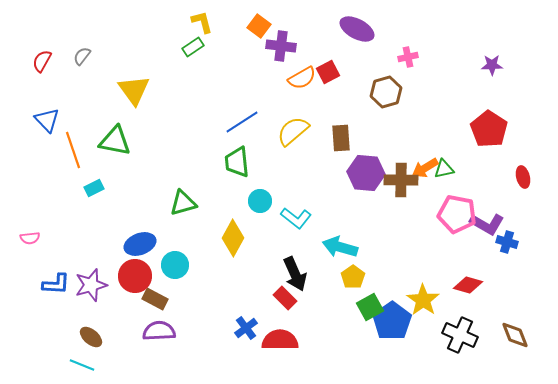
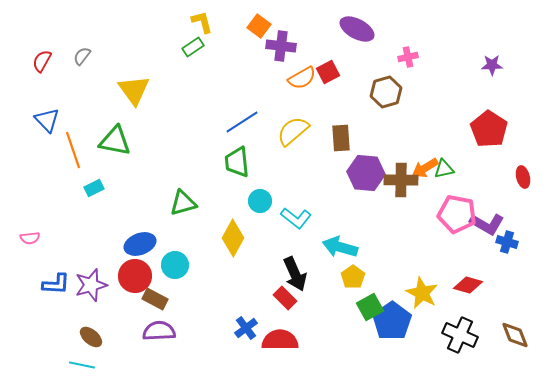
yellow star at (423, 300): moved 1 px left, 7 px up; rotated 8 degrees counterclockwise
cyan line at (82, 365): rotated 10 degrees counterclockwise
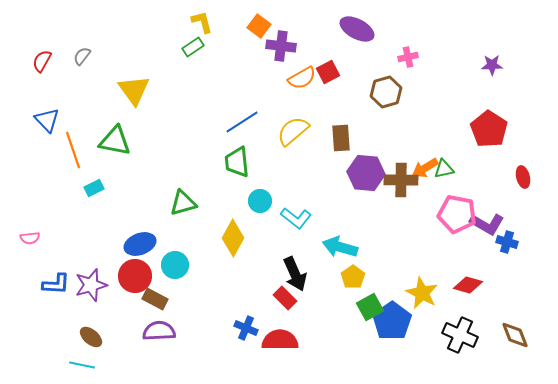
blue cross at (246, 328): rotated 30 degrees counterclockwise
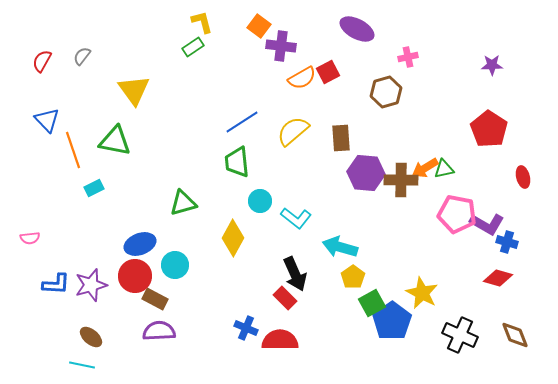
red diamond at (468, 285): moved 30 px right, 7 px up
green square at (370, 307): moved 2 px right, 4 px up
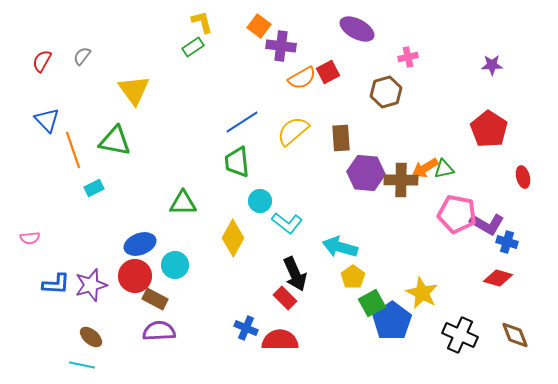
green triangle at (183, 203): rotated 16 degrees clockwise
cyan L-shape at (296, 218): moved 9 px left, 5 px down
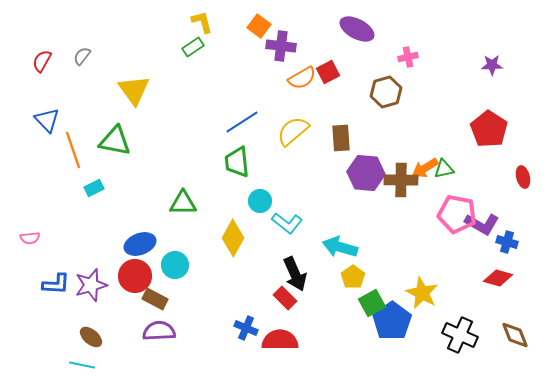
purple L-shape at (487, 224): moved 5 px left
